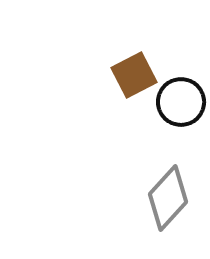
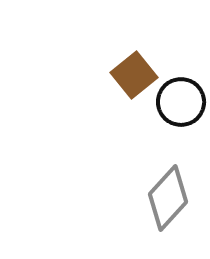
brown square: rotated 12 degrees counterclockwise
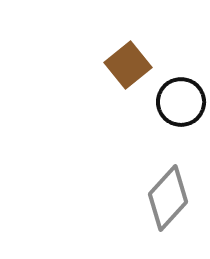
brown square: moved 6 px left, 10 px up
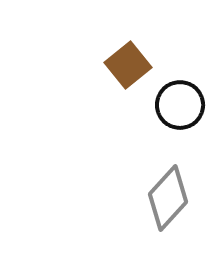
black circle: moved 1 px left, 3 px down
